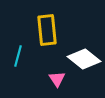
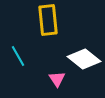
yellow rectangle: moved 1 px right, 10 px up
cyan line: rotated 45 degrees counterclockwise
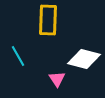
yellow rectangle: rotated 8 degrees clockwise
white diamond: rotated 24 degrees counterclockwise
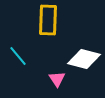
cyan line: rotated 10 degrees counterclockwise
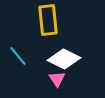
yellow rectangle: rotated 8 degrees counterclockwise
white diamond: moved 20 px left; rotated 12 degrees clockwise
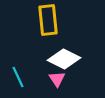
cyan line: moved 21 px down; rotated 15 degrees clockwise
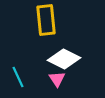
yellow rectangle: moved 2 px left
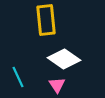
white diamond: rotated 8 degrees clockwise
pink triangle: moved 6 px down
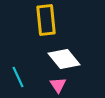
white diamond: rotated 16 degrees clockwise
pink triangle: moved 1 px right
